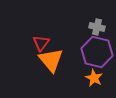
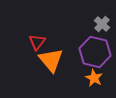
gray cross: moved 5 px right, 3 px up; rotated 28 degrees clockwise
red triangle: moved 4 px left, 1 px up
purple hexagon: moved 2 px left
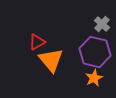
red triangle: rotated 24 degrees clockwise
orange star: rotated 18 degrees clockwise
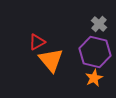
gray cross: moved 3 px left
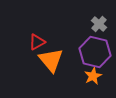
orange star: moved 1 px left, 2 px up
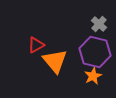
red triangle: moved 1 px left, 3 px down
orange triangle: moved 4 px right, 1 px down
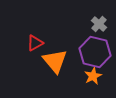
red triangle: moved 1 px left, 2 px up
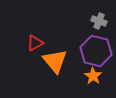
gray cross: moved 3 px up; rotated 21 degrees counterclockwise
purple hexagon: moved 1 px right, 1 px up
orange star: rotated 12 degrees counterclockwise
